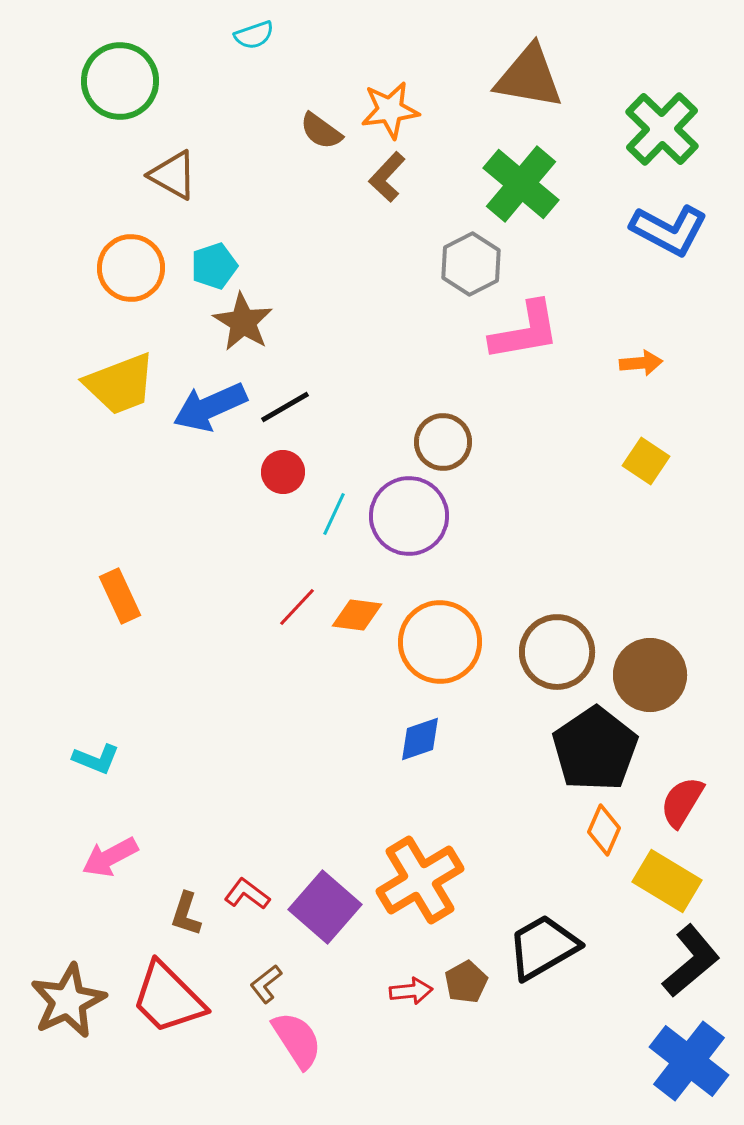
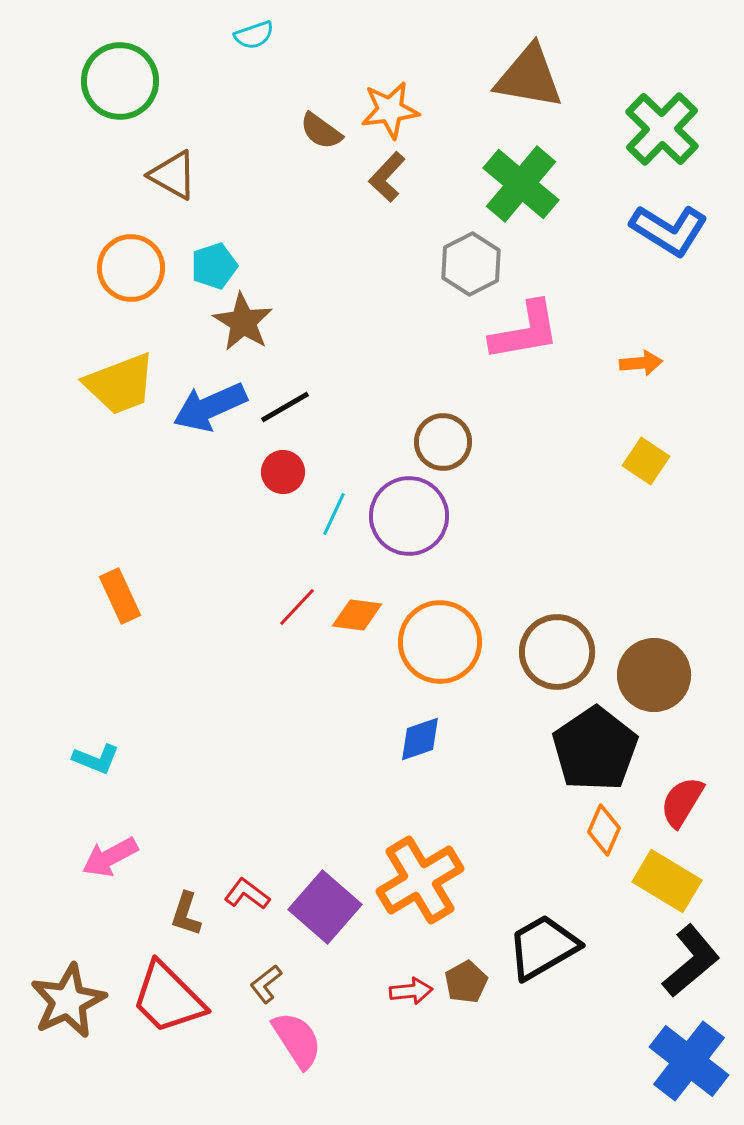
blue L-shape at (669, 230): rotated 4 degrees clockwise
brown circle at (650, 675): moved 4 px right
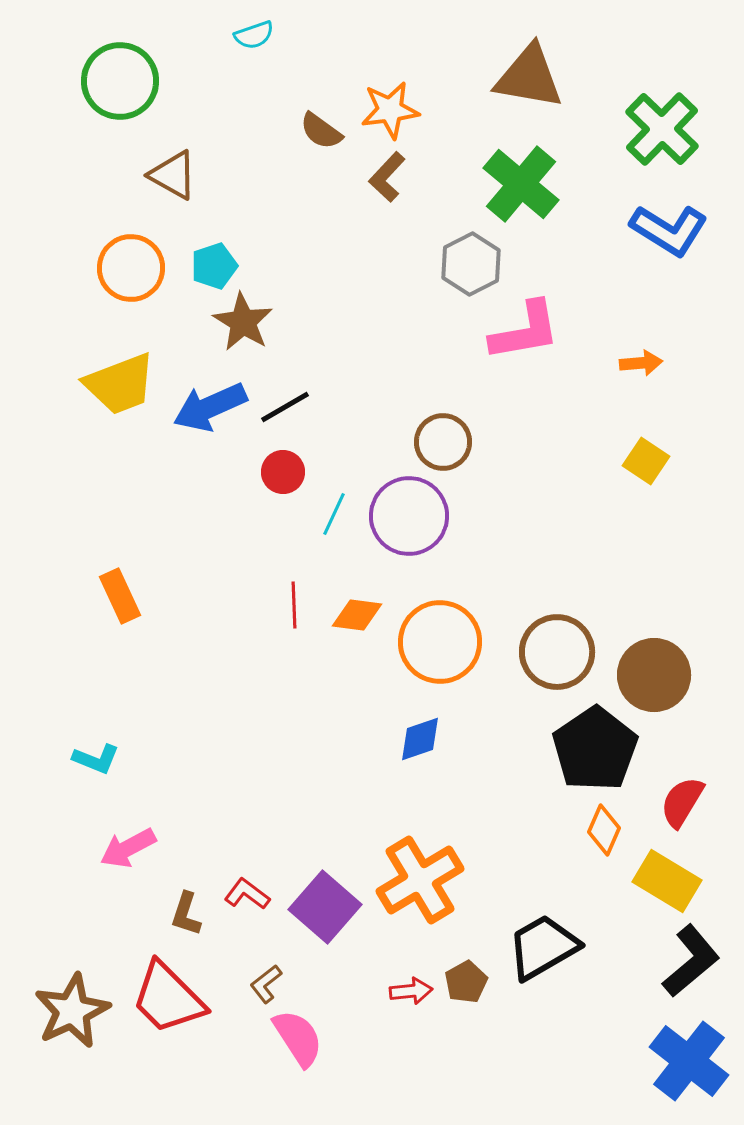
red line at (297, 607): moved 3 px left, 2 px up; rotated 45 degrees counterclockwise
pink arrow at (110, 857): moved 18 px right, 9 px up
brown star at (68, 1001): moved 4 px right, 10 px down
pink semicircle at (297, 1040): moved 1 px right, 2 px up
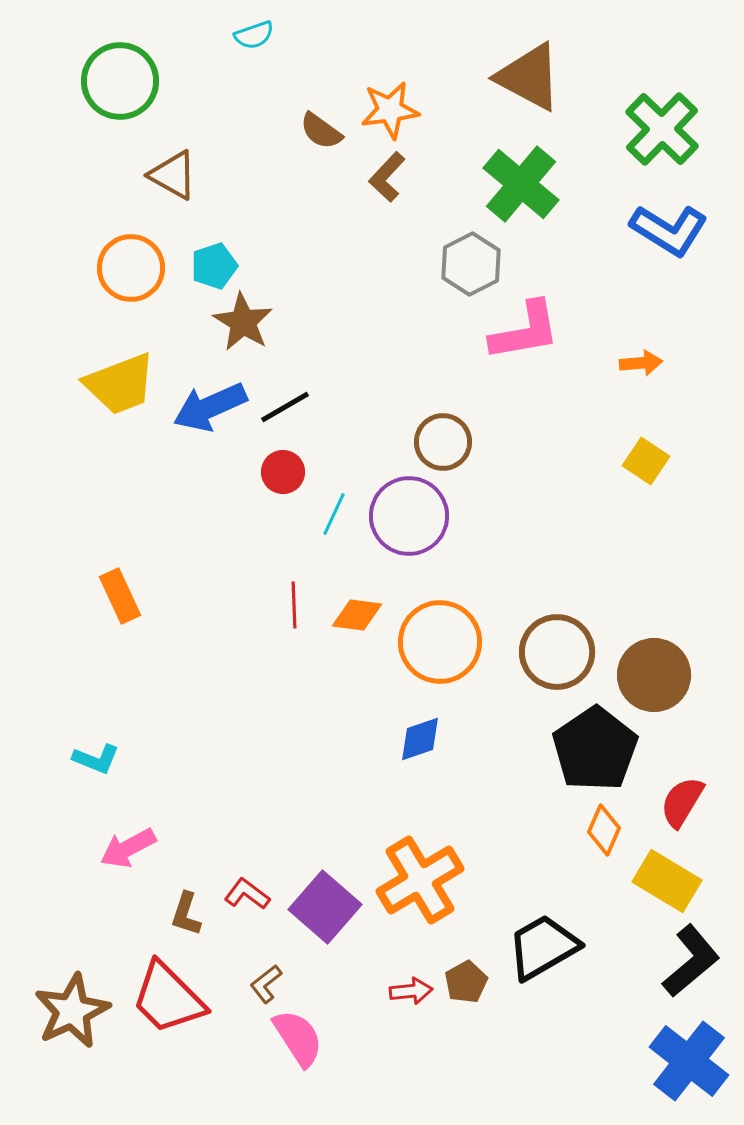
brown triangle at (529, 77): rotated 18 degrees clockwise
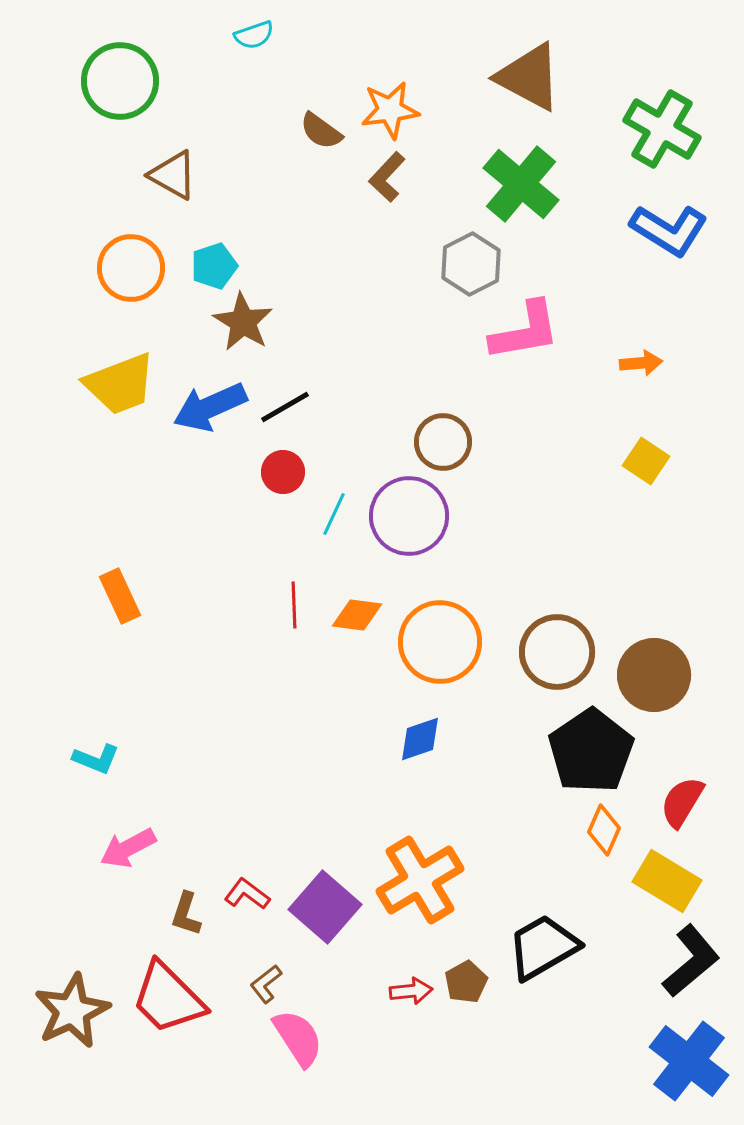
green cross at (662, 129): rotated 14 degrees counterclockwise
black pentagon at (595, 749): moved 4 px left, 2 px down
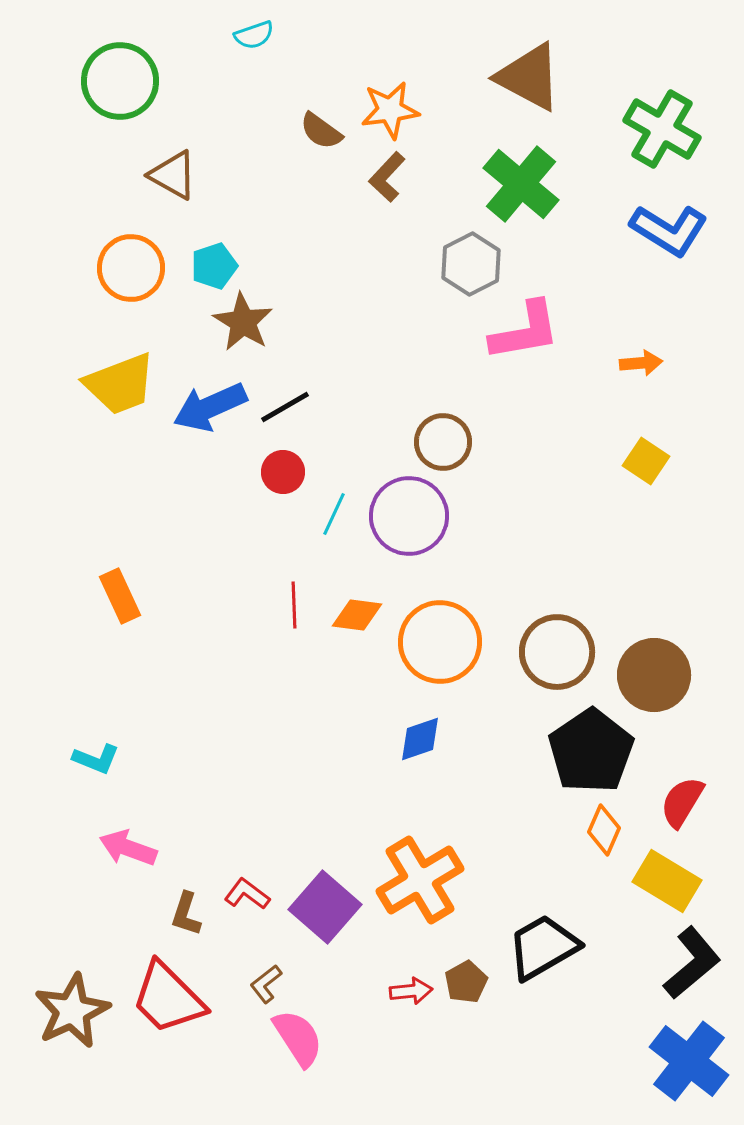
pink arrow at (128, 848): rotated 48 degrees clockwise
black L-shape at (691, 961): moved 1 px right, 2 px down
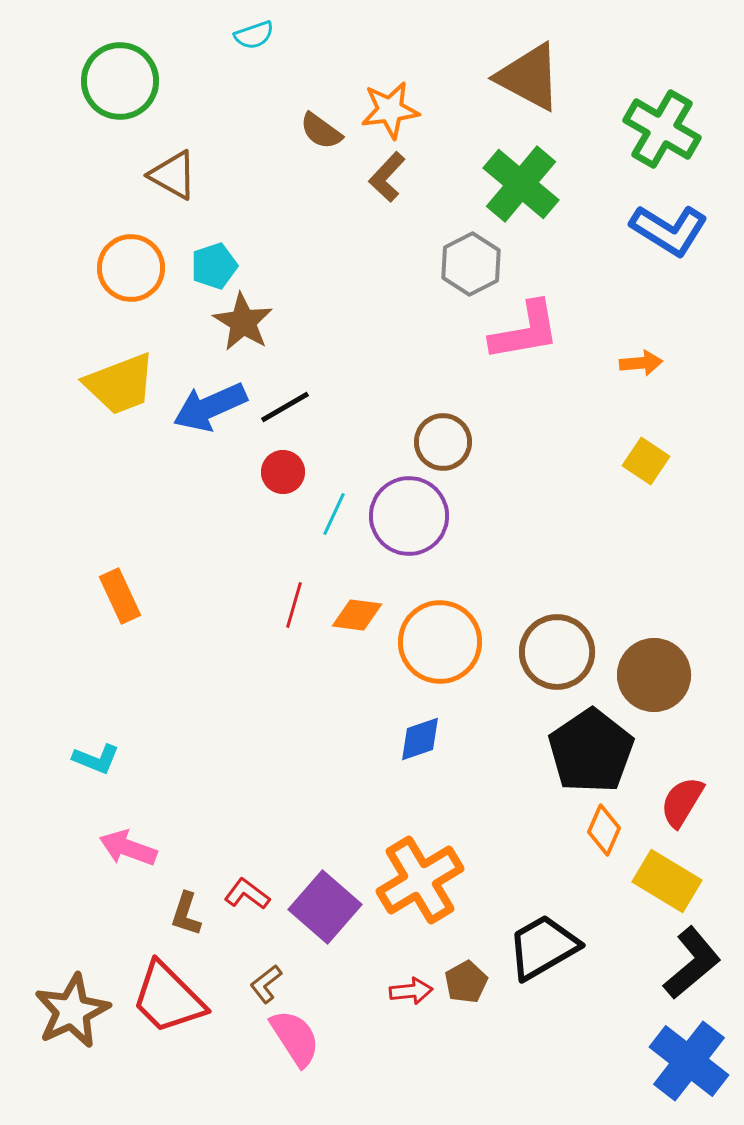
red line at (294, 605): rotated 18 degrees clockwise
pink semicircle at (298, 1038): moved 3 px left
